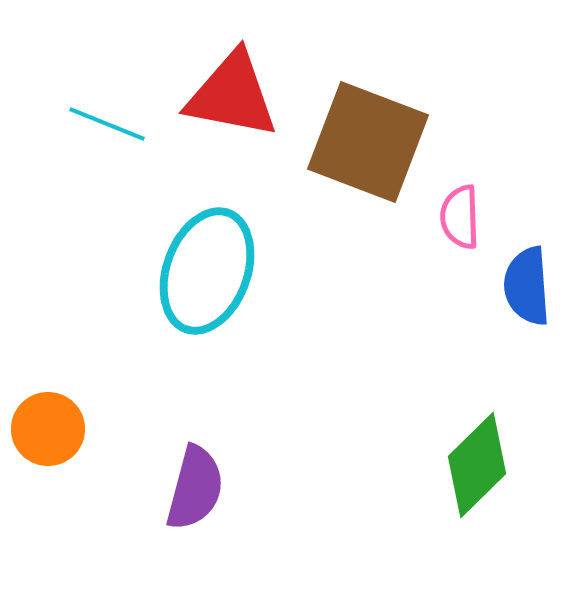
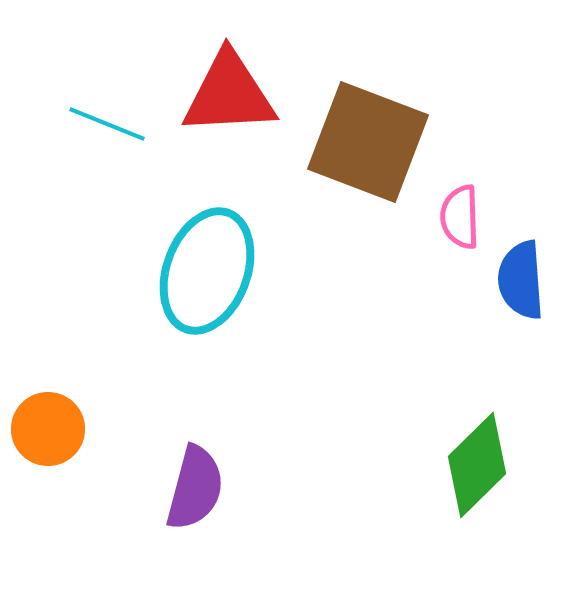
red triangle: moved 3 px left, 1 px up; rotated 14 degrees counterclockwise
blue semicircle: moved 6 px left, 6 px up
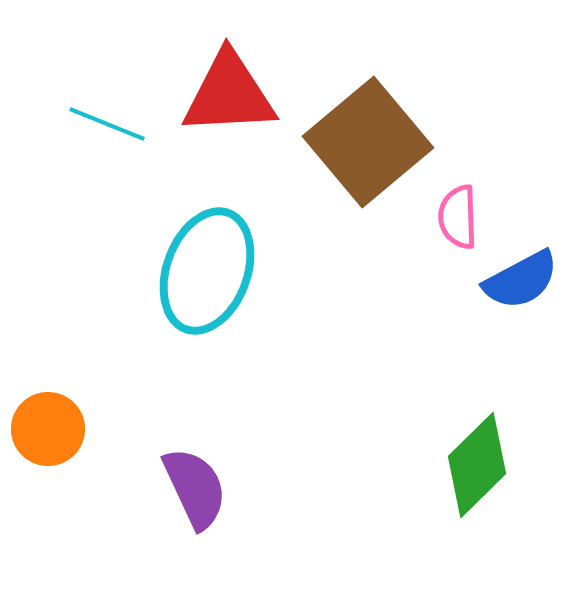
brown square: rotated 29 degrees clockwise
pink semicircle: moved 2 px left
blue semicircle: rotated 114 degrees counterclockwise
purple semicircle: rotated 40 degrees counterclockwise
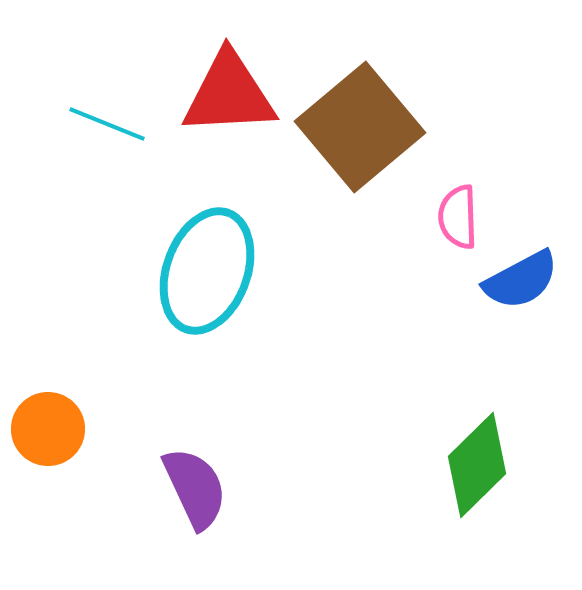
brown square: moved 8 px left, 15 px up
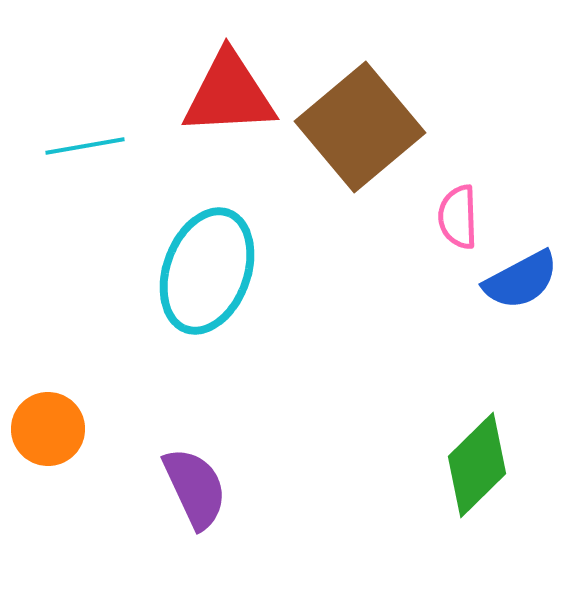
cyan line: moved 22 px left, 22 px down; rotated 32 degrees counterclockwise
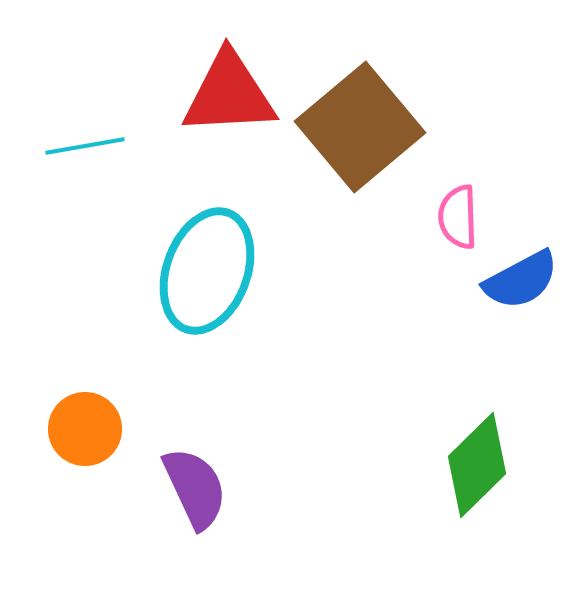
orange circle: moved 37 px right
